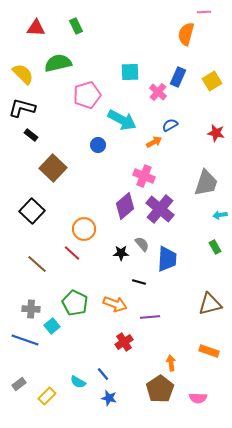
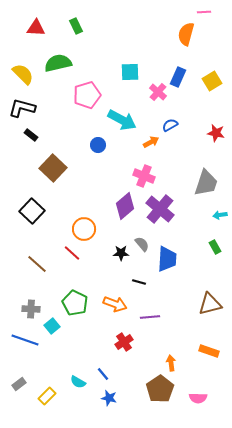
orange arrow at (154, 142): moved 3 px left
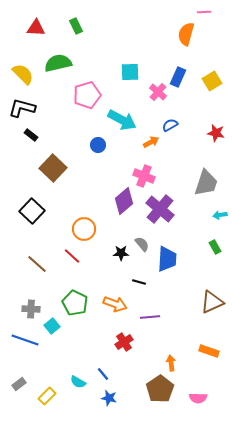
purple diamond at (125, 206): moved 1 px left, 5 px up
red line at (72, 253): moved 3 px down
brown triangle at (210, 304): moved 2 px right, 2 px up; rotated 10 degrees counterclockwise
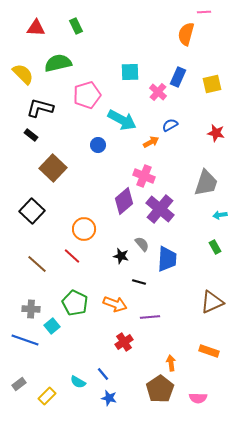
yellow square at (212, 81): moved 3 px down; rotated 18 degrees clockwise
black L-shape at (22, 108): moved 18 px right
black star at (121, 253): moved 3 px down; rotated 14 degrees clockwise
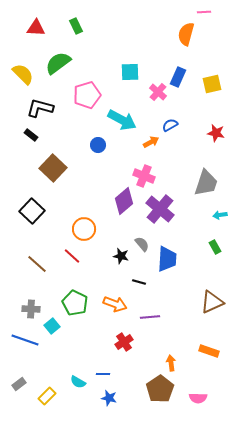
green semicircle at (58, 63): rotated 24 degrees counterclockwise
blue line at (103, 374): rotated 48 degrees counterclockwise
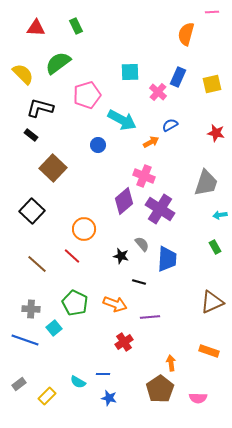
pink line at (204, 12): moved 8 px right
purple cross at (160, 209): rotated 8 degrees counterclockwise
cyan square at (52, 326): moved 2 px right, 2 px down
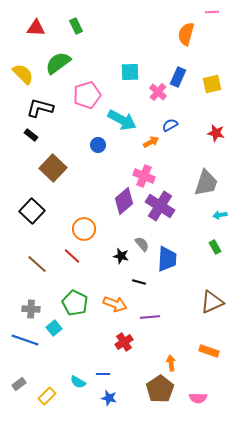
purple cross at (160, 209): moved 3 px up
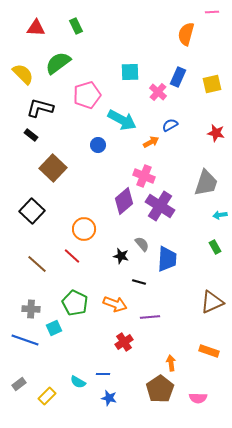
cyan square at (54, 328): rotated 14 degrees clockwise
